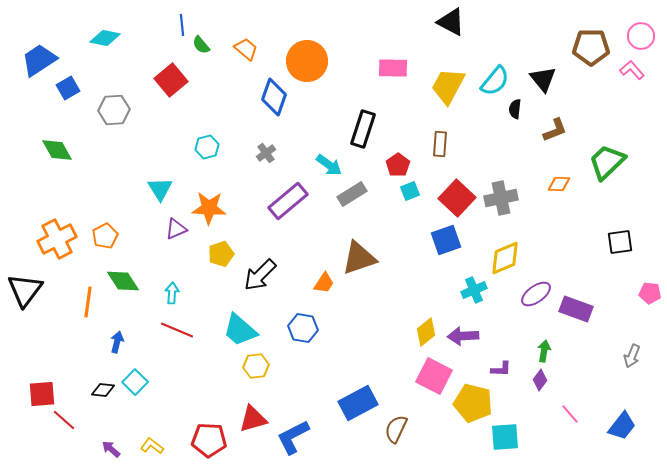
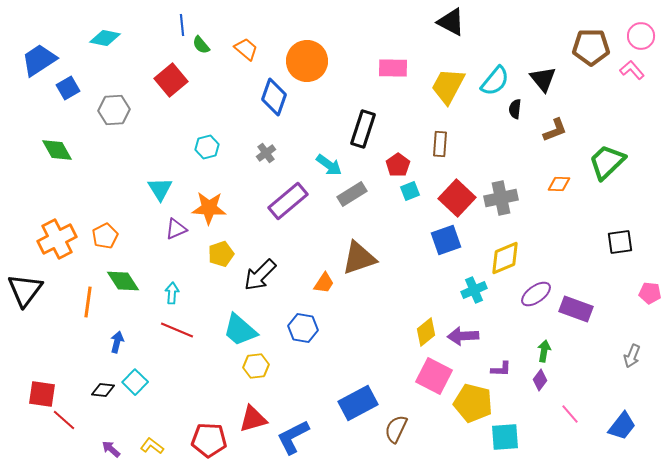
red square at (42, 394): rotated 12 degrees clockwise
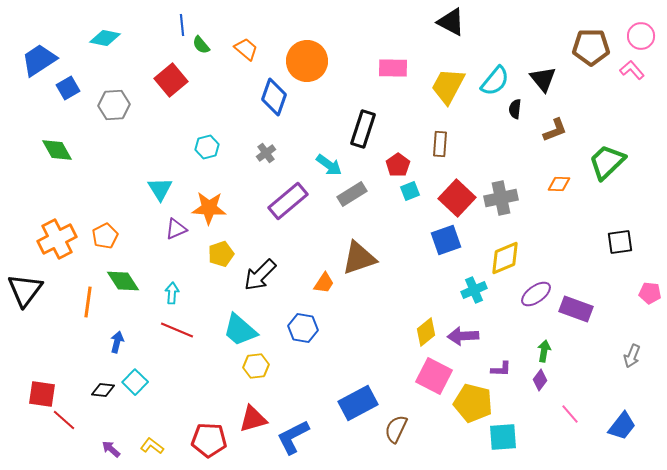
gray hexagon at (114, 110): moved 5 px up
cyan square at (505, 437): moved 2 px left
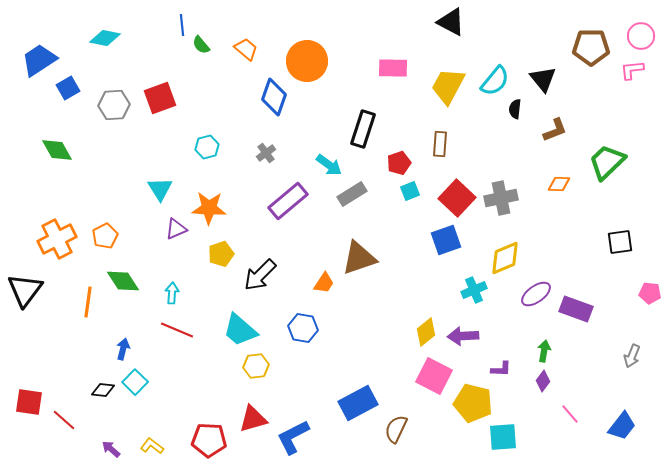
pink L-shape at (632, 70): rotated 55 degrees counterclockwise
red square at (171, 80): moved 11 px left, 18 px down; rotated 20 degrees clockwise
red pentagon at (398, 165): moved 1 px right, 2 px up; rotated 15 degrees clockwise
blue arrow at (117, 342): moved 6 px right, 7 px down
purple diamond at (540, 380): moved 3 px right, 1 px down
red square at (42, 394): moved 13 px left, 8 px down
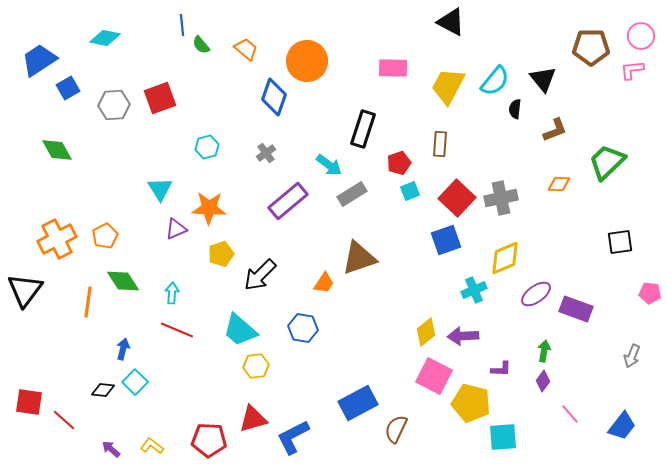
yellow pentagon at (473, 403): moved 2 px left
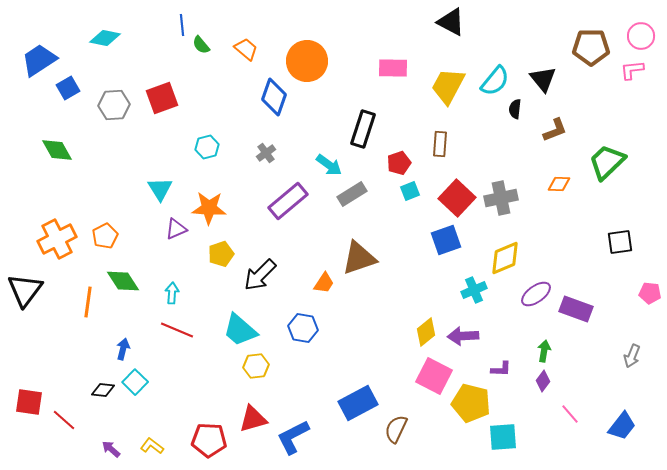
red square at (160, 98): moved 2 px right
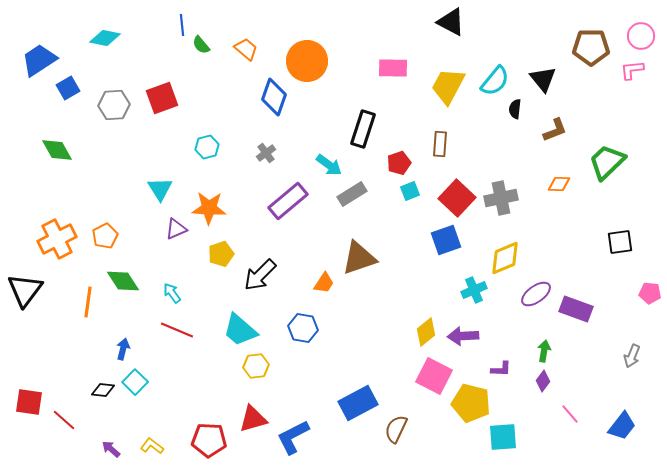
cyan arrow at (172, 293): rotated 40 degrees counterclockwise
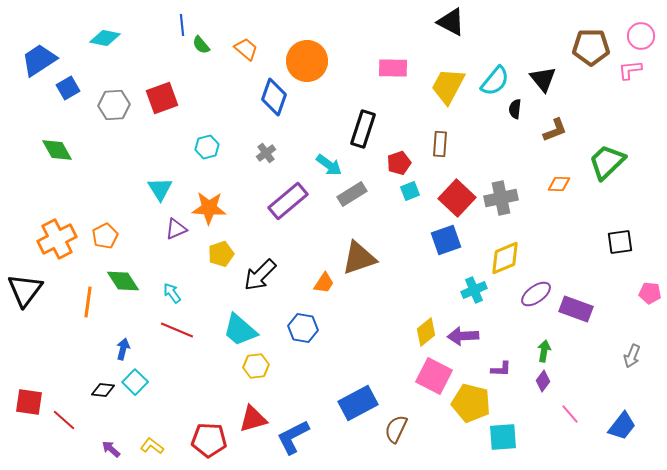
pink L-shape at (632, 70): moved 2 px left
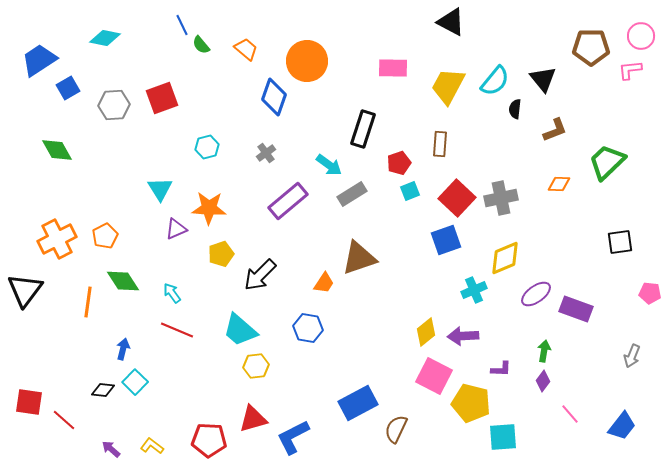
blue line at (182, 25): rotated 20 degrees counterclockwise
blue hexagon at (303, 328): moved 5 px right
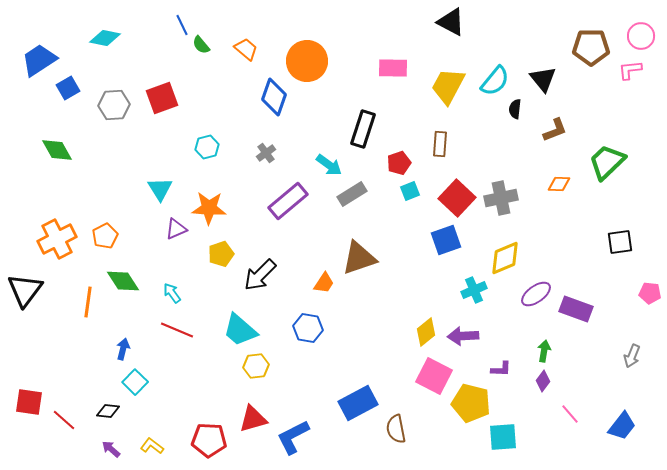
black diamond at (103, 390): moved 5 px right, 21 px down
brown semicircle at (396, 429): rotated 36 degrees counterclockwise
